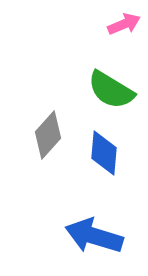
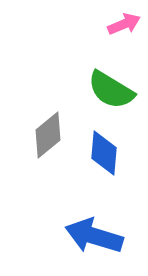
gray diamond: rotated 9 degrees clockwise
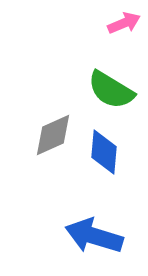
pink arrow: moved 1 px up
gray diamond: moved 5 px right; rotated 15 degrees clockwise
blue diamond: moved 1 px up
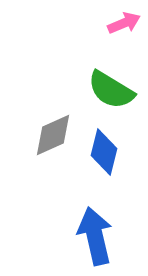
blue diamond: rotated 9 degrees clockwise
blue arrow: moved 1 px right; rotated 60 degrees clockwise
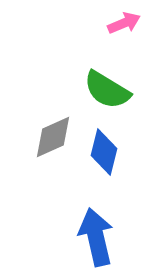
green semicircle: moved 4 px left
gray diamond: moved 2 px down
blue arrow: moved 1 px right, 1 px down
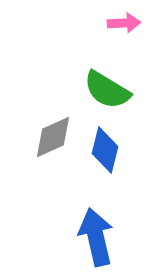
pink arrow: rotated 20 degrees clockwise
blue diamond: moved 1 px right, 2 px up
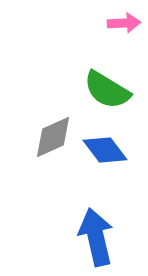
blue diamond: rotated 51 degrees counterclockwise
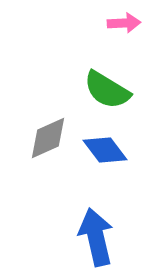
gray diamond: moved 5 px left, 1 px down
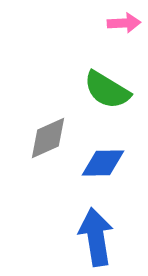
blue diamond: moved 2 px left, 13 px down; rotated 54 degrees counterclockwise
blue arrow: rotated 4 degrees clockwise
